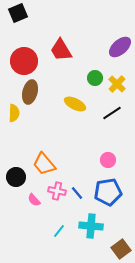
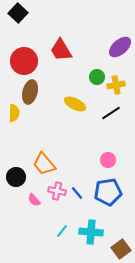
black square: rotated 24 degrees counterclockwise
green circle: moved 2 px right, 1 px up
yellow cross: moved 1 px left, 1 px down; rotated 36 degrees clockwise
black line: moved 1 px left
cyan cross: moved 6 px down
cyan line: moved 3 px right
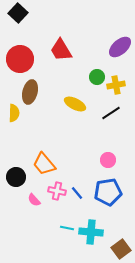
red circle: moved 4 px left, 2 px up
cyan line: moved 5 px right, 3 px up; rotated 64 degrees clockwise
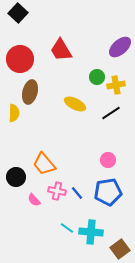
cyan line: rotated 24 degrees clockwise
brown square: moved 1 px left
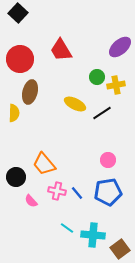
black line: moved 9 px left
pink semicircle: moved 3 px left, 1 px down
cyan cross: moved 2 px right, 3 px down
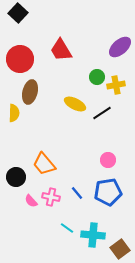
pink cross: moved 6 px left, 6 px down
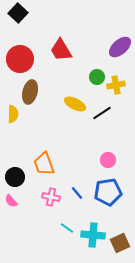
yellow semicircle: moved 1 px left, 1 px down
orange trapezoid: rotated 20 degrees clockwise
black circle: moved 1 px left
pink semicircle: moved 20 px left
brown square: moved 6 px up; rotated 12 degrees clockwise
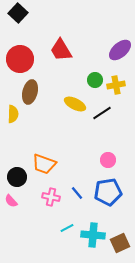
purple ellipse: moved 3 px down
green circle: moved 2 px left, 3 px down
orange trapezoid: rotated 50 degrees counterclockwise
black circle: moved 2 px right
cyan line: rotated 64 degrees counterclockwise
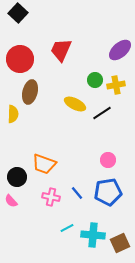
red trapezoid: rotated 55 degrees clockwise
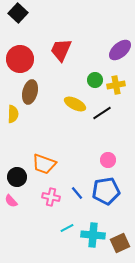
blue pentagon: moved 2 px left, 1 px up
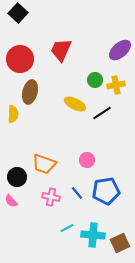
pink circle: moved 21 px left
